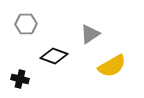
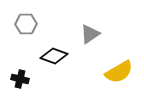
yellow semicircle: moved 7 px right, 6 px down
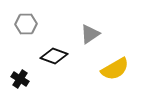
yellow semicircle: moved 4 px left, 3 px up
black cross: rotated 18 degrees clockwise
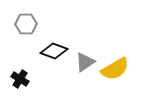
gray triangle: moved 5 px left, 28 px down
black diamond: moved 5 px up
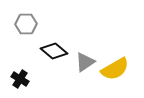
black diamond: rotated 20 degrees clockwise
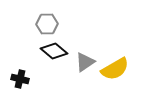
gray hexagon: moved 21 px right
black cross: rotated 18 degrees counterclockwise
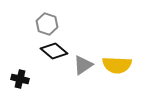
gray hexagon: rotated 20 degrees clockwise
gray triangle: moved 2 px left, 3 px down
yellow semicircle: moved 2 px right, 4 px up; rotated 32 degrees clockwise
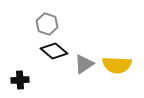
gray triangle: moved 1 px right, 1 px up
black cross: moved 1 px down; rotated 18 degrees counterclockwise
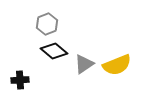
gray hexagon: rotated 20 degrees clockwise
yellow semicircle: rotated 24 degrees counterclockwise
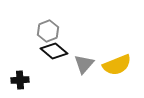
gray hexagon: moved 1 px right, 7 px down
gray triangle: rotated 15 degrees counterclockwise
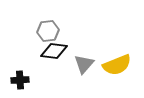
gray hexagon: rotated 15 degrees clockwise
black diamond: rotated 32 degrees counterclockwise
